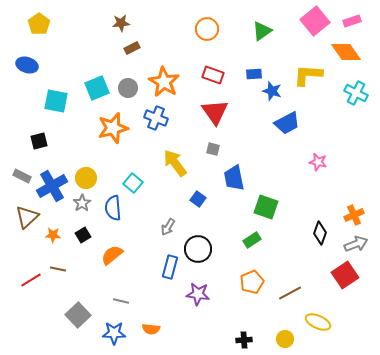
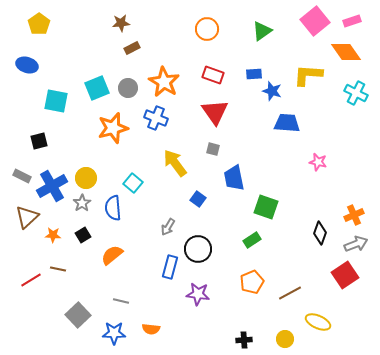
blue trapezoid at (287, 123): rotated 148 degrees counterclockwise
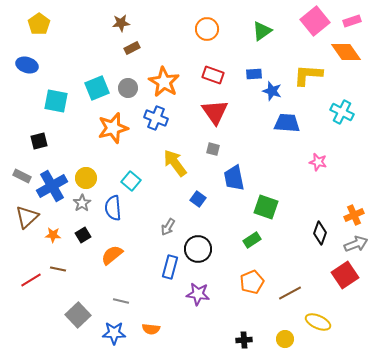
cyan cross at (356, 93): moved 14 px left, 19 px down
cyan square at (133, 183): moved 2 px left, 2 px up
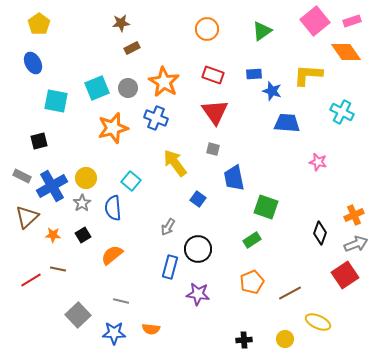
blue ellipse at (27, 65): moved 6 px right, 2 px up; rotated 45 degrees clockwise
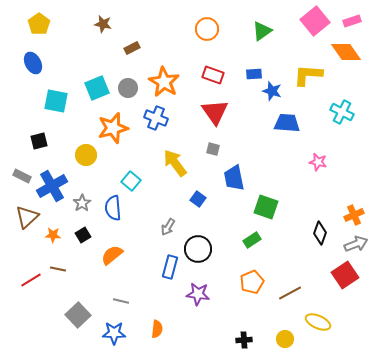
brown star at (121, 23): moved 18 px left, 1 px down; rotated 18 degrees clockwise
yellow circle at (86, 178): moved 23 px up
orange semicircle at (151, 329): moved 6 px right; rotated 90 degrees counterclockwise
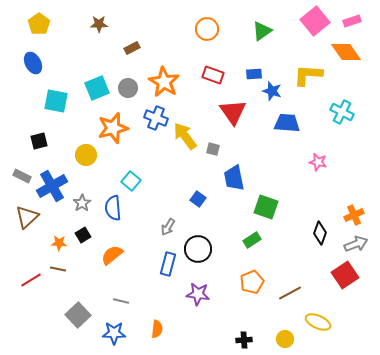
brown star at (103, 24): moved 4 px left; rotated 12 degrees counterclockwise
red triangle at (215, 112): moved 18 px right
yellow arrow at (175, 163): moved 10 px right, 27 px up
orange star at (53, 235): moved 6 px right, 8 px down
blue rectangle at (170, 267): moved 2 px left, 3 px up
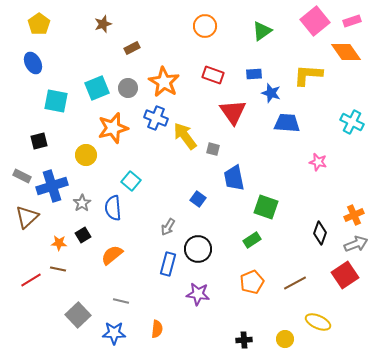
brown star at (99, 24): moved 4 px right; rotated 18 degrees counterclockwise
orange circle at (207, 29): moved 2 px left, 3 px up
blue star at (272, 91): moved 1 px left, 2 px down
cyan cross at (342, 112): moved 10 px right, 10 px down
blue cross at (52, 186): rotated 12 degrees clockwise
brown line at (290, 293): moved 5 px right, 10 px up
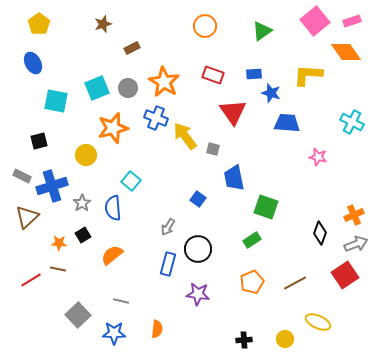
pink star at (318, 162): moved 5 px up
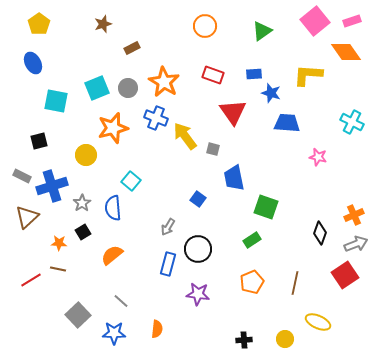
black square at (83, 235): moved 3 px up
brown line at (295, 283): rotated 50 degrees counterclockwise
gray line at (121, 301): rotated 28 degrees clockwise
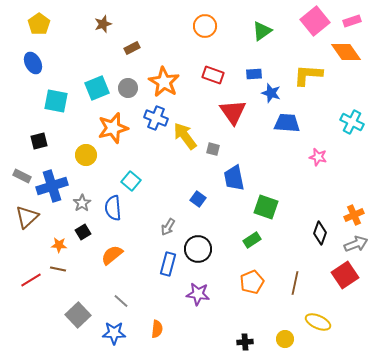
orange star at (59, 243): moved 2 px down
black cross at (244, 340): moved 1 px right, 2 px down
